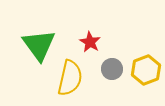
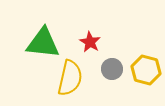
green triangle: moved 4 px right, 2 px up; rotated 48 degrees counterclockwise
yellow hexagon: rotated 24 degrees counterclockwise
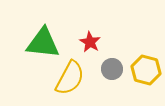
yellow semicircle: rotated 15 degrees clockwise
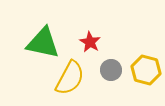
green triangle: rotated 6 degrees clockwise
gray circle: moved 1 px left, 1 px down
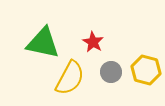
red star: moved 3 px right
gray circle: moved 2 px down
